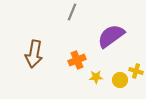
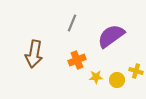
gray line: moved 11 px down
yellow circle: moved 3 px left
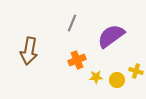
brown arrow: moved 5 px left, 3 px up
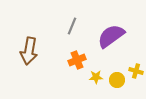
gray line: moved 3 px down
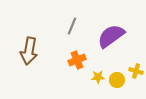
yellow star: moved 2 px right
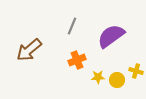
brown arrow: moved 1 px up; rotated 40 degrees clockwise
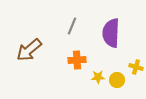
purple semicircle: moved 3 px up; rotated 52 degrees counterclockwise
orange cross: rotated 18 degrees clockwise
yellow cross: moved 4 px up
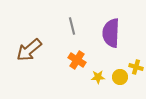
gray line: rotated 36 degrees counterclockwise
orange cross: rotated 36 degrees clockwise
yellow circle: moved 3 px right, 3 px up
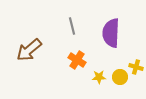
yellow star: moved 1 px right
